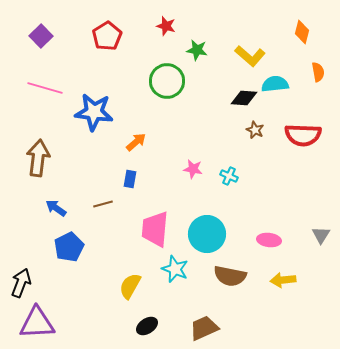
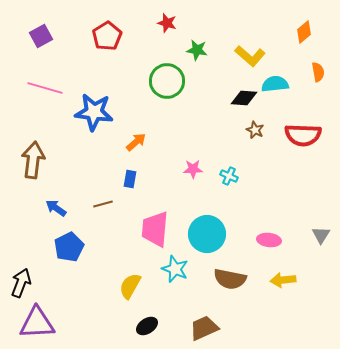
red star: moved 1 px right, 3 px up
orange diamond: moved 2 px right; rotated 35 degrees clockwise
purple square: rotated 15 degrees clockwise
brown arrow: moved 5 px left, 2 px down
pink star: rotated 12 degrees counterclockwise
brown semicircle: moved 3 px down
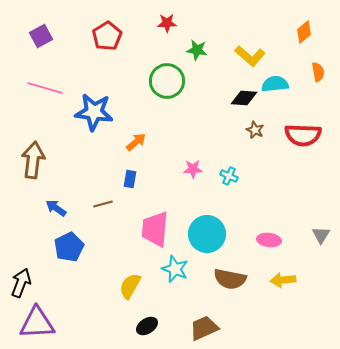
red star: rotated 18 degrees counterclockwise
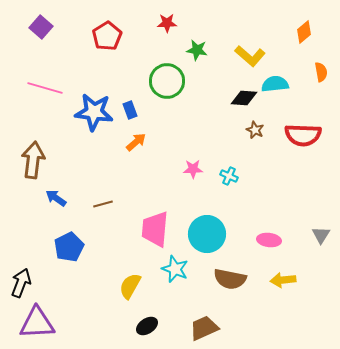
purple square: moved 9 px up; rotated 20 degrees counterclockwise
orange semicircle: moved 3 px right
blue rectangle: moved 69 px up; rotated 30 degrees counterclockwise
blue arrow: moved 10 px up
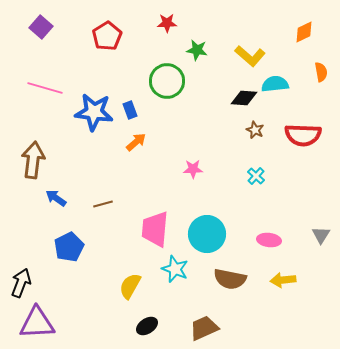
orange diamond: rotated 15 degrees clockwise
cyan cross: moved 27 px right; rotated 18 degrees clockwise
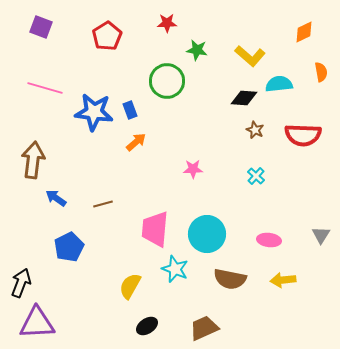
purple square: rotated 20 degrees counterclockwise
cyan semicircle: moved 4 px right
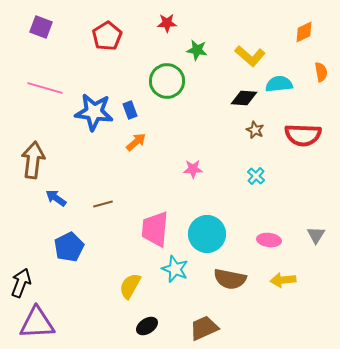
gray triangle: moved 5 px left
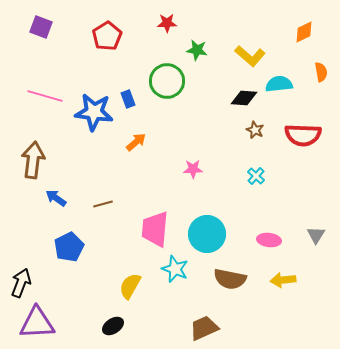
pink line: moved 8 px down
blue rectangle: moved 2 px left, 11 px up
black ellipse: moved 34 px left
